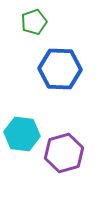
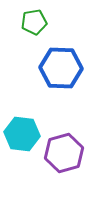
green pentagon: rotated 10 degrees clockwise
blue hexagon: moved 1 px right, 1 px up
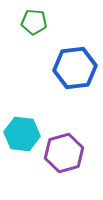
green pentagon: rotated 15 degrees clockwise
blue hexagon: moved 14 px right; rotated 9 degrees counterclockwise
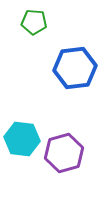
cyan hexagon: moved 5 px down
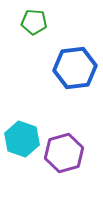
cyan hexagon: rotated 12 degrees clockwise
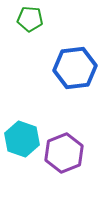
green pentagon: moved 4 px left, 3 px up
purple hexagon: rotated 6 degrees counterclockwise
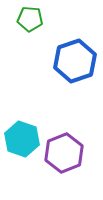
blue hexagon: moved 7 px up; rotated 12 degrees counterclockwise
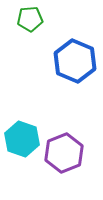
green pentagon: rotated 10 degrees counterclockwise
blue hexagon: rotated 18 degrees counterclockwise
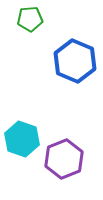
purple hexagon: moved 6 px down
